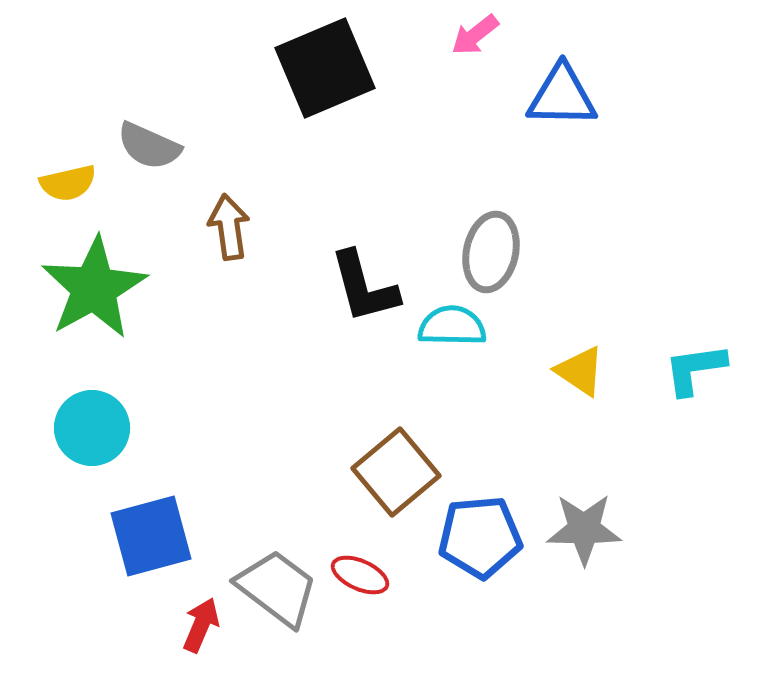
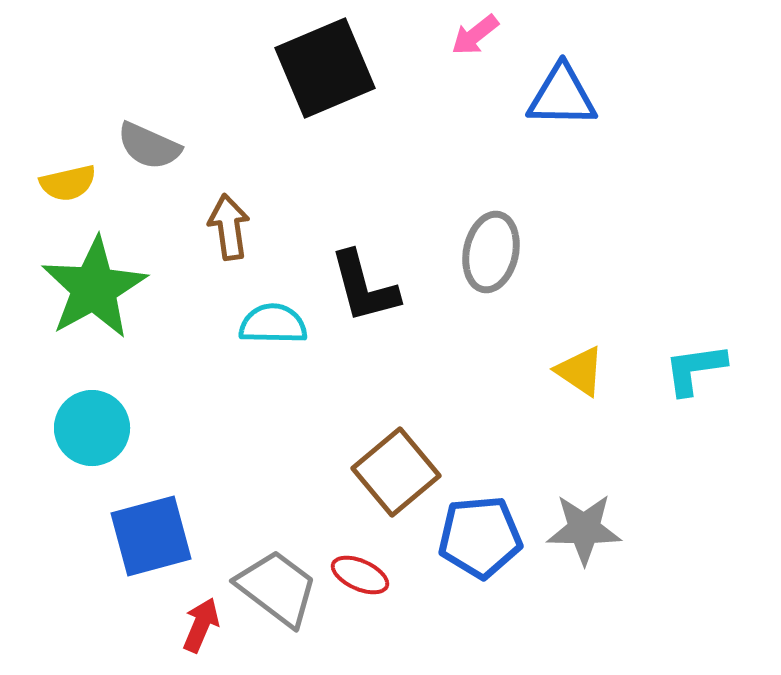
cyan semicircle: moved 179 px left, 2 px up
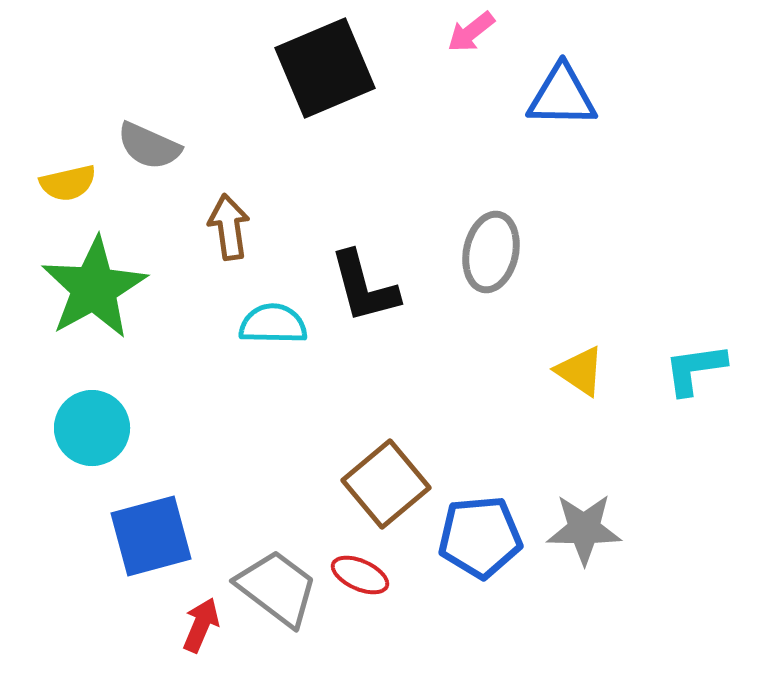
pink arrow: moved 4 px left, 3 px up
brown square: moved 10 px left, 12 px down
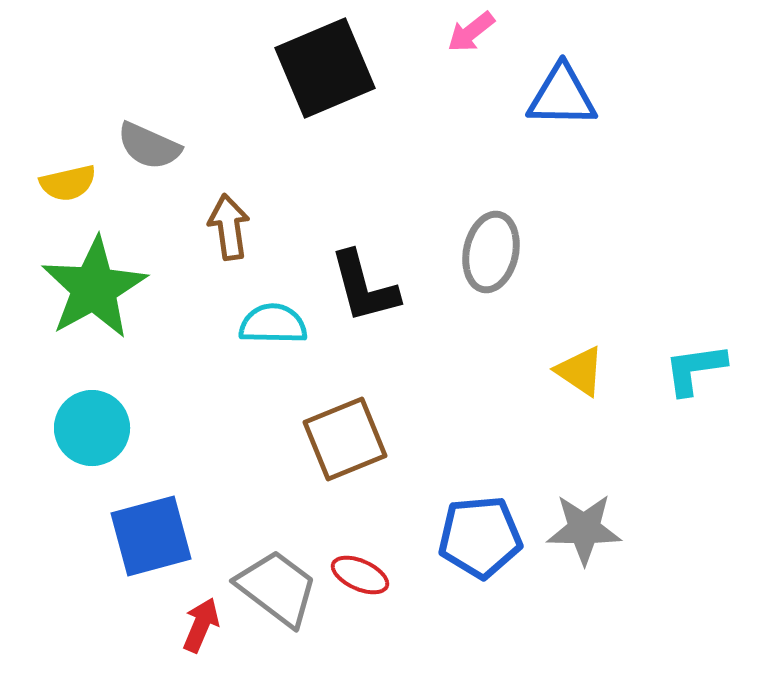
brown square: moved 41 px left, 45 px up; rotated 18 degrees clockwise
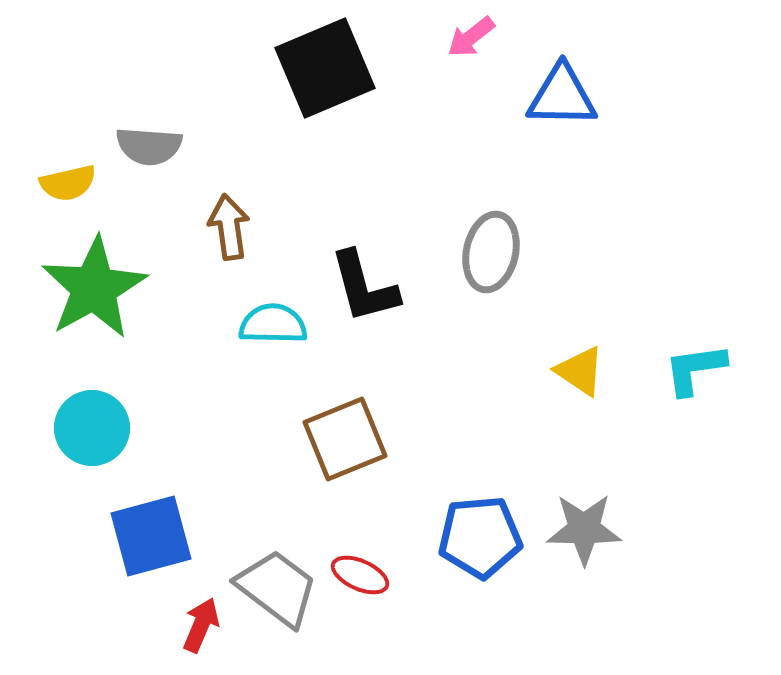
pink arrow: moved 5 px down
gray semicircle: rotated 20 degrees counterclockwise
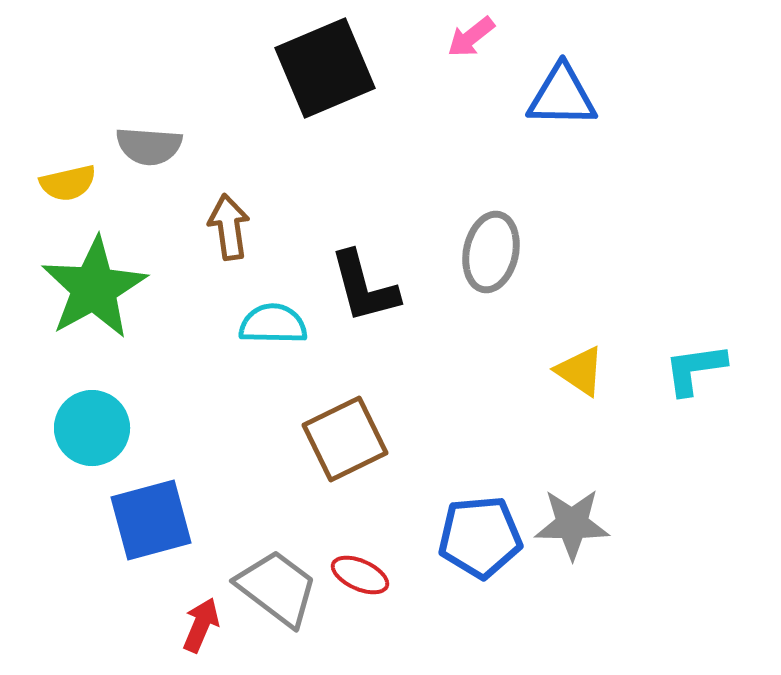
brown square: rotated 4 degrees counterclockwise
gray star: moved 12 px left, 5 px up
blue square: moved 16 px up
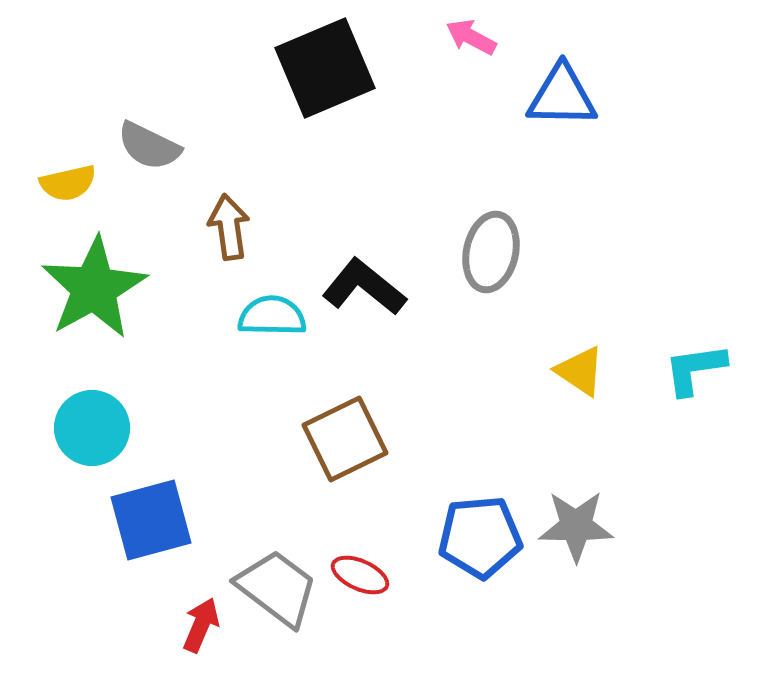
pink arrow: rotated 66 degrees clockwise
gray semicircle: rotated 22 degrees clockwise
black L-shape: rotated 144 degrees clockwise
cyan semicircle: moved 1 px left, 8 px up
gray star: moved 4 px right, 2 px down
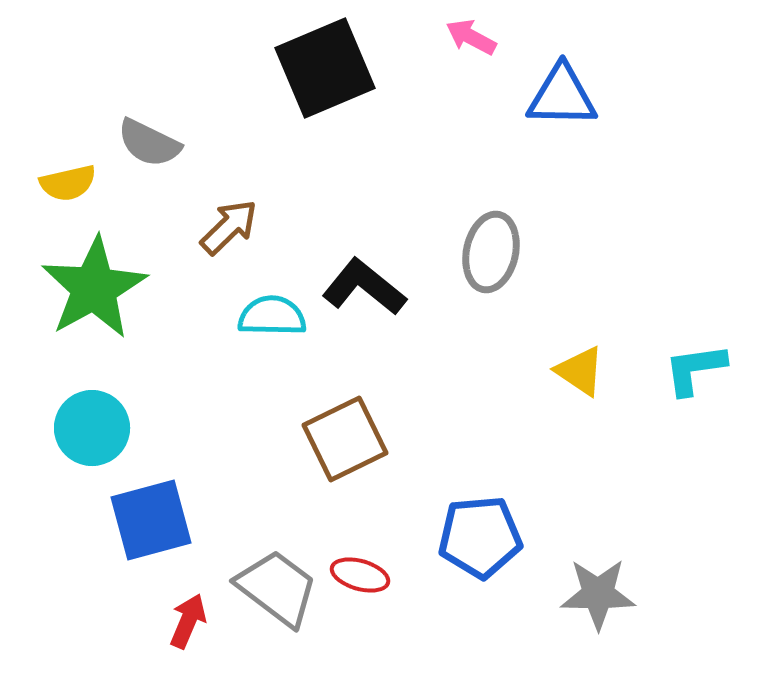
gray semicircle: moved 3 px up
brown arrow: rotated 54 degrees clockwise
gray star: moved 22 px right, 68 px down
red ellipse: rotated 8 degrees counterclockwise
red arrow: moved 13 px left, 4 px up
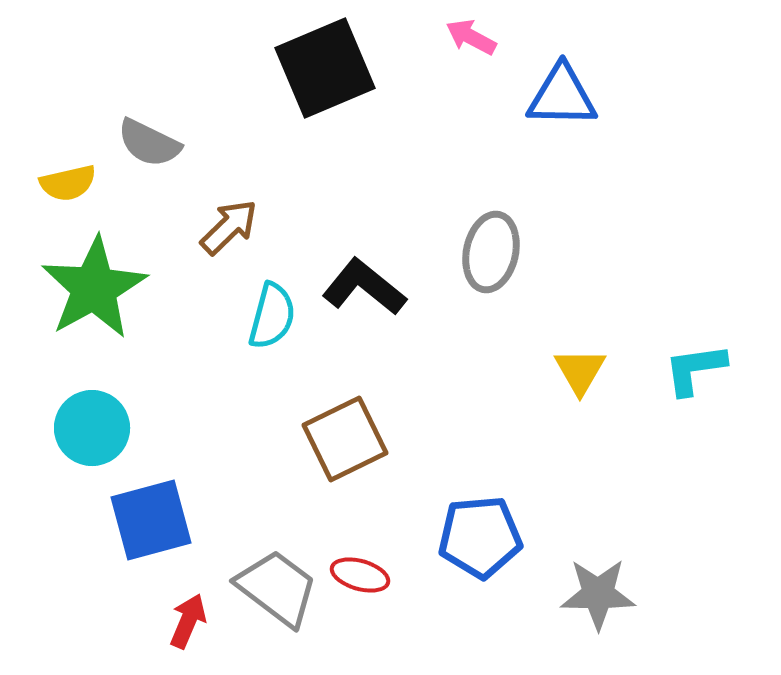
cyan semicircle: rotated 104 degrees clockwise
yellow triangle: rotated 26 degrees clockwise
